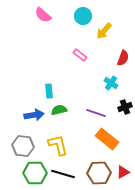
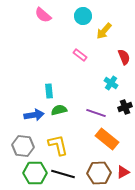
red semicircle: moved 1 px right, 1 px up; rotated 42 degrees counterclockwise
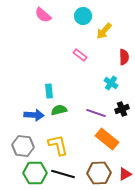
red semicircle: rotated 21 degrees clockwise
black cross: moved 3 px left, 2 px down
blue arrow: rotated 12 degrees clockwise
red triangle: moved 2 px right, 2 px down
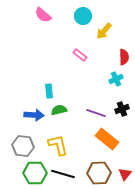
cyan cross: moved 5 px right, 4 px up; rotated 32 degrees clockwise
red triangle: rotated 24 degrees counterclockwise
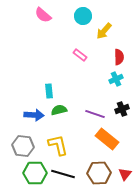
red semicircle: moved 5 px left
purple line: moved 1 px left, 1 px down
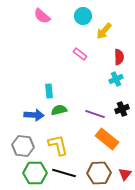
pink semicircle: moved 1 px left, 1 px down
pink rectangle: moved 1 px up
black line: moved 1 px right, 1 px up
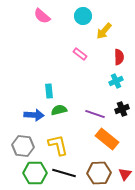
cyan cross: moved 2 px down
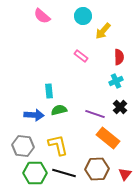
yellow arrow: moved 1 px left
pink rectangle: moved 1 px right, 2 px down
black cross: moved 2 px left, 2 px up; rotated 24 degrees counterclockwise
orange rectangle: moved 1 px right, 1 px up
brown hexagon: moved 2 px left, 4 px up
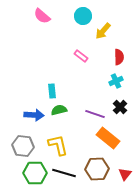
cyan rectangle: moved 3 px right
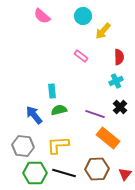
blue arrow: rotated 132 degrees counterclockwise
yellow L-shape: rotated 80 degrees counterclockwise
